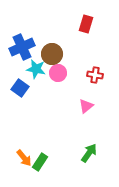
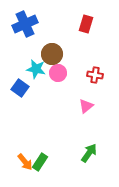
blue cross: moved 3 px right, 23 px up
orange arrow: moved 1 px right, 4 px down
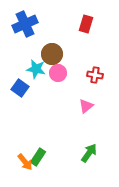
green rectangle: moved 2 px left, 5 px up
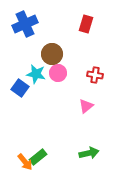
cyan star: moved 5 px down
green arrow: rotated 42 degrees clockwise
green rectangle: rotated 18 degrees clockwise
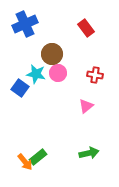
red rectangle: moved 4 px down; rotated 54 degrees counterclockwise
